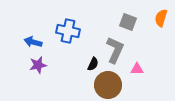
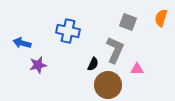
blue arrow: moved 11 px left, 1 px down
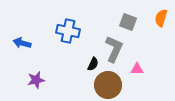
gray L-shape: moved 1 px left, 1 px up
purple star: moved 2 px left, 15 px down
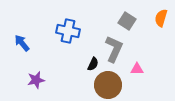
gray square: moved 1 px left, 1 px up; rotated 12 degrees clockwise
blue arrow: rotated 36 degrees clockwise
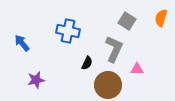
black semicircle: moved 6 px left, 1 px up
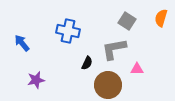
gray L-shape: rotated 124 degrees counterclockwise
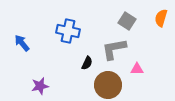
purple star: moved 4 px right, 6 px down
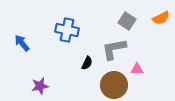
orange semicircle: rotated 132 degrees counterclockwise
blue cross: moved 1 px left, 1 px up
brown circle: moved 6 px right
